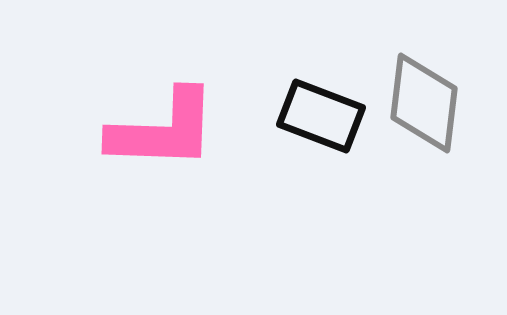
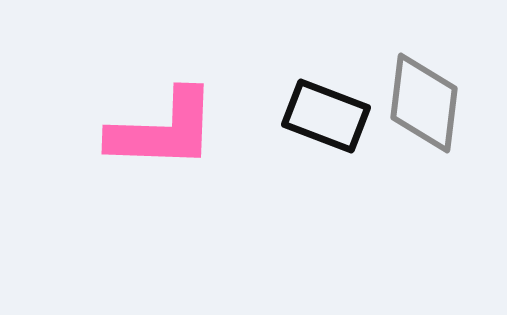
black rectangle: moved 5 px right
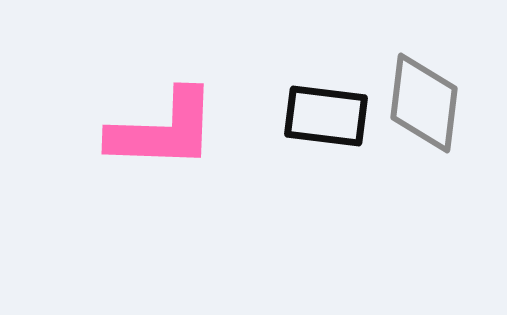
black rectangle: rotated 14 degrees counterclockwise
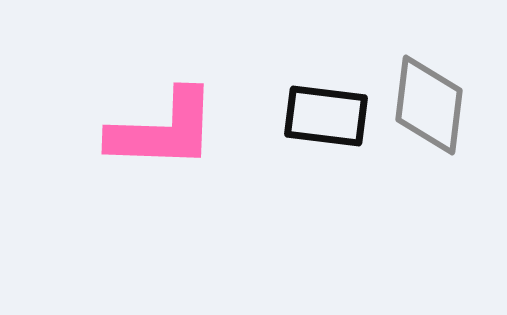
gray diamond: moved 5 px right, 2 px down
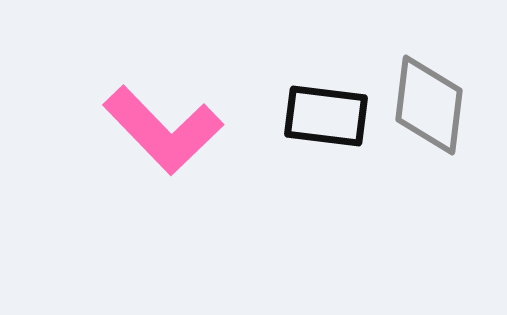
pink L-shape: rotated 44 degrees clockwise
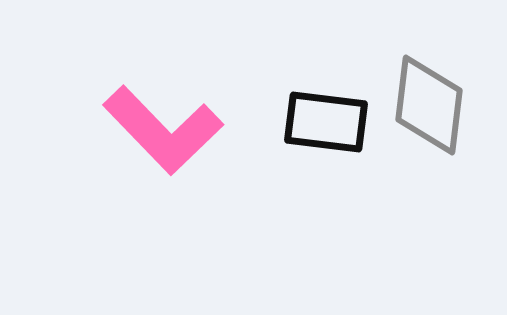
black rectangle: moved 6 px down
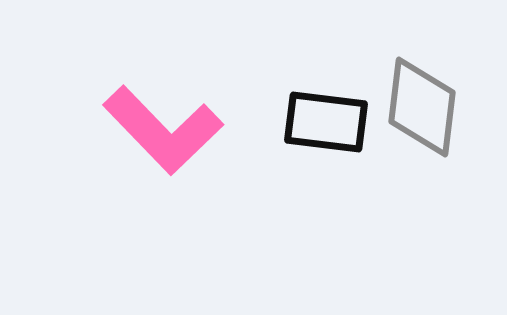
gray diamond: moved 7 px left, 2 px down
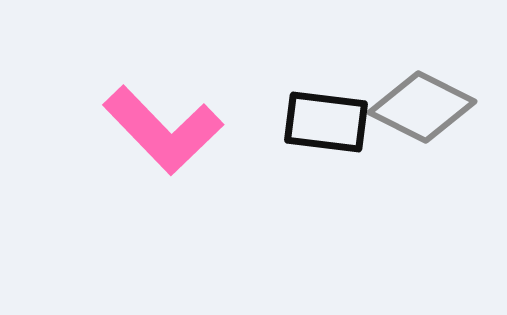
gray diamond: rotated 70 degrees counterclockwise
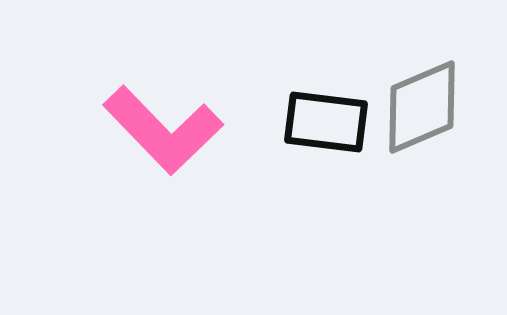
gray diamond: rotated 50 degrees counterclockwise
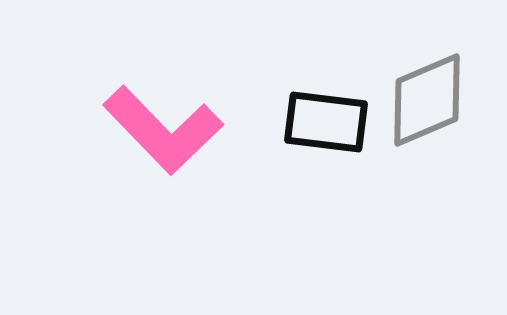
gray diamond: moved 5 px right, 7 px up
